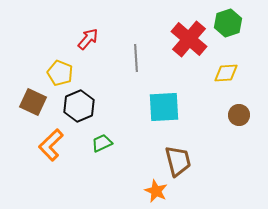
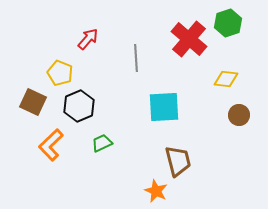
yellow diamond: moved 6 px down; rotated 10 degrees clockwise
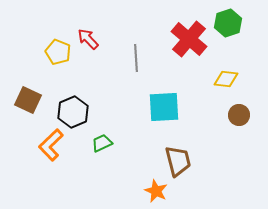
red arrow: rotated 85 degrees counterclockwise
yellow pentagon: moved 2 px left, 21 px up
brown square: moved 5 px left, 2 px up
black hexagon: moved 6 px left, 6 px down
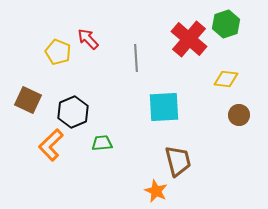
green hexagon: moved 2 px left, 1 px down
green trapezoid: rotated 20 degrees clockwise
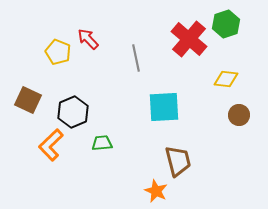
gray line: rotated 8 degrees counterclockwise
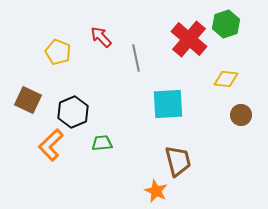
red arrow: moved 13 px right, 2 px up
cyan square: moved 4 px right, 3 px up
brown circle: moved 2 px right
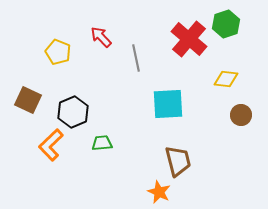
orange star: moved 3 px right, 1 px down
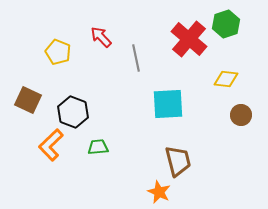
black hexagon: rotated 16 degrees counterclockwise
green trapezoid: moved 4 px left, 4 px down
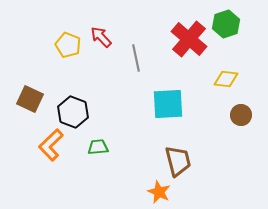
yellow pentagon: moved 10 px right, 7 px up
brown square: moved 2 px right, 1 px up
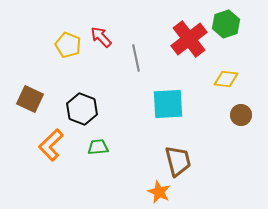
red cross: rotated 12 degrees clockwise
black hexagon: moved 9 px right, 3 px up
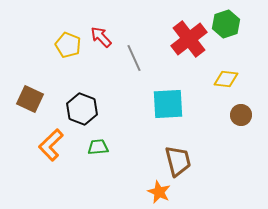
gray line: moved 2 px left; rotated 12 degrees counterclockwise
